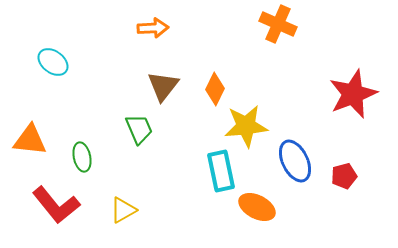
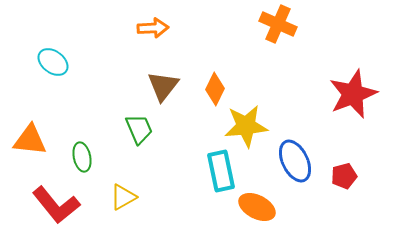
yellow triangle: moved 13 px up
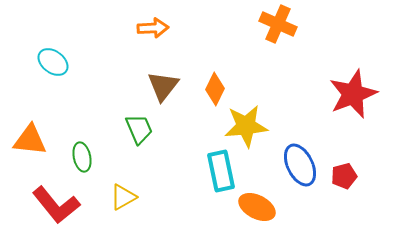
blue ellipse: moved 5 px right, 4 px down
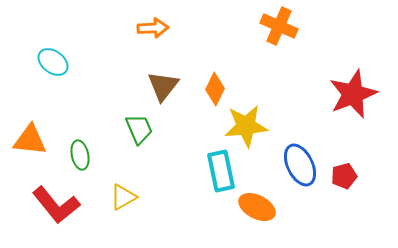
orange cross: moved 1 px right, 2 px down
green ellipse: moved 2 px left, 2 px up
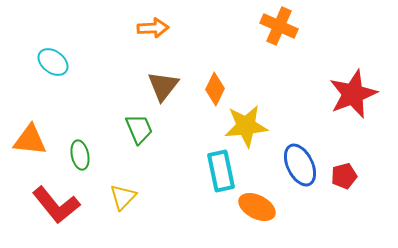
yellow triangle: rotated 16 degrees counterclockwise
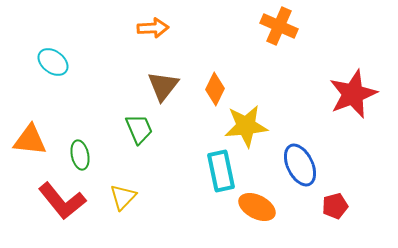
red pentagon: moved 9 px left, 30 px down
red L-shape: moved 6 px right, 4 px up
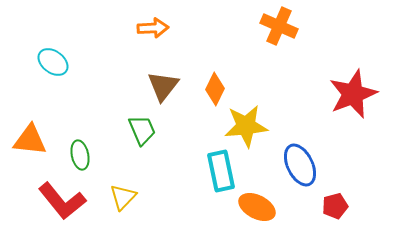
green trapezoid: moved 3 px right, 1 px down
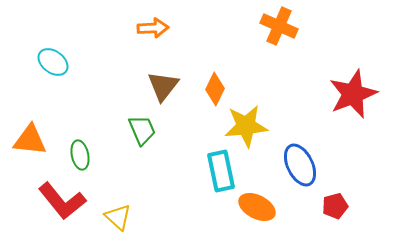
yellow triangle: moved 5 px left, 20 px down; rotated 32 degrees counterclockwise
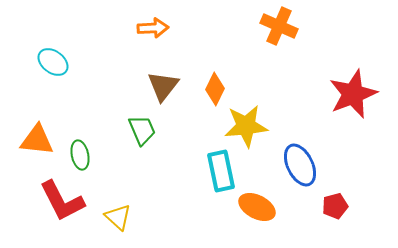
orange triangle: moved 7 px right
red L-shape: rotated 12 degrees clockwise
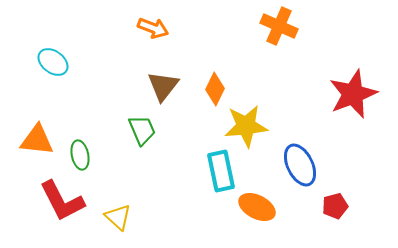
orange arrow: rotated 24 degrees clockwise
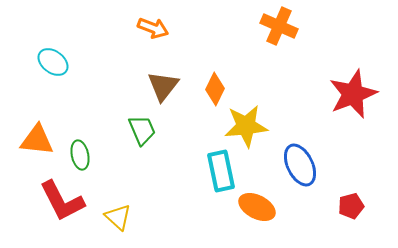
red pentagon: moved 16 px right
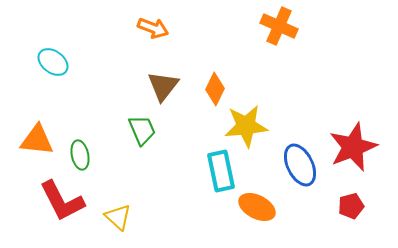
red star: moved 53 px down
